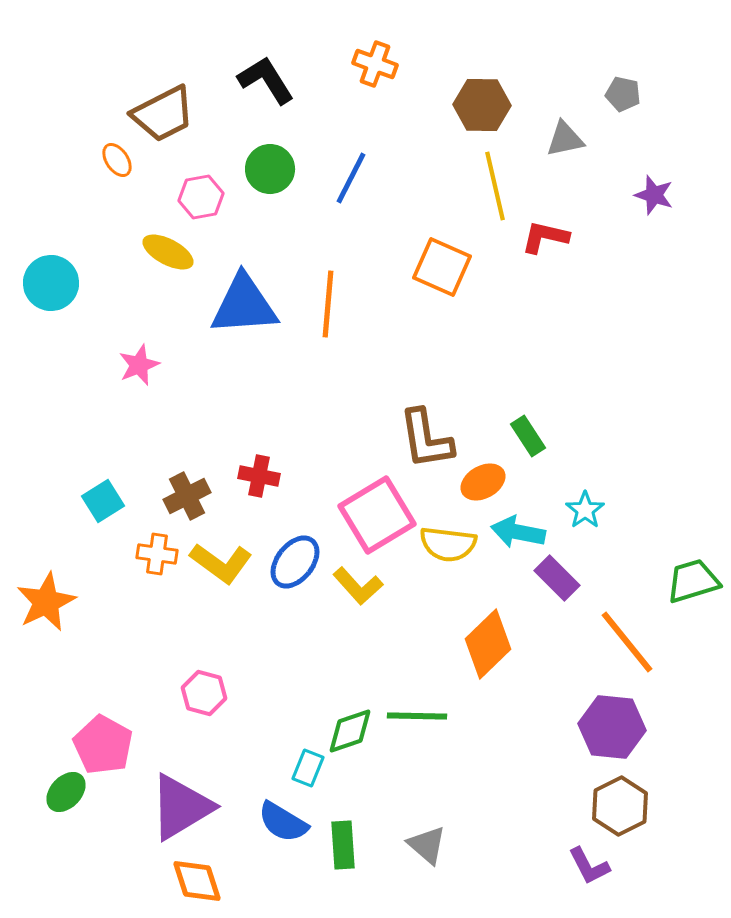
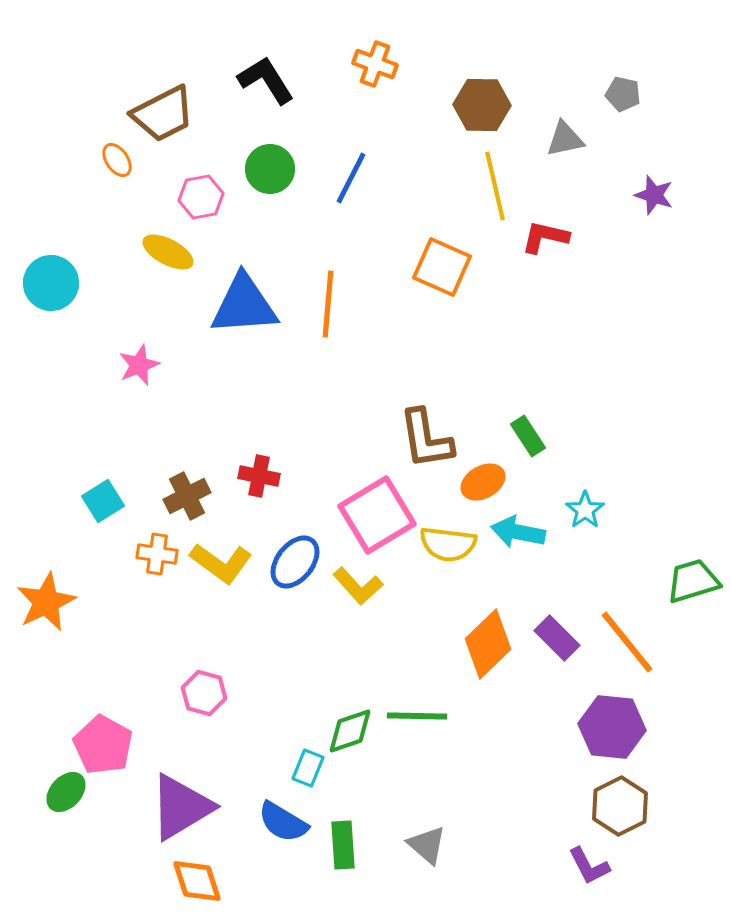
purple rectangle at (557, 578): moved 60 px down
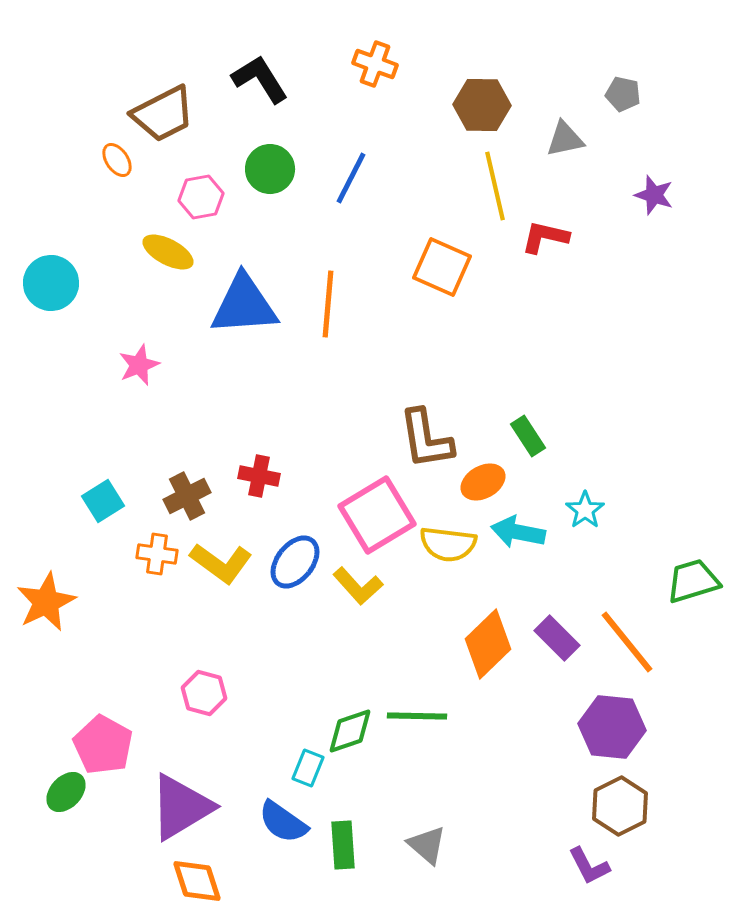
black L-shape at (266, 80): moved 6 px left, 1 px up
blue semicircle at (283, 822): rotated 4 degrees clockwise
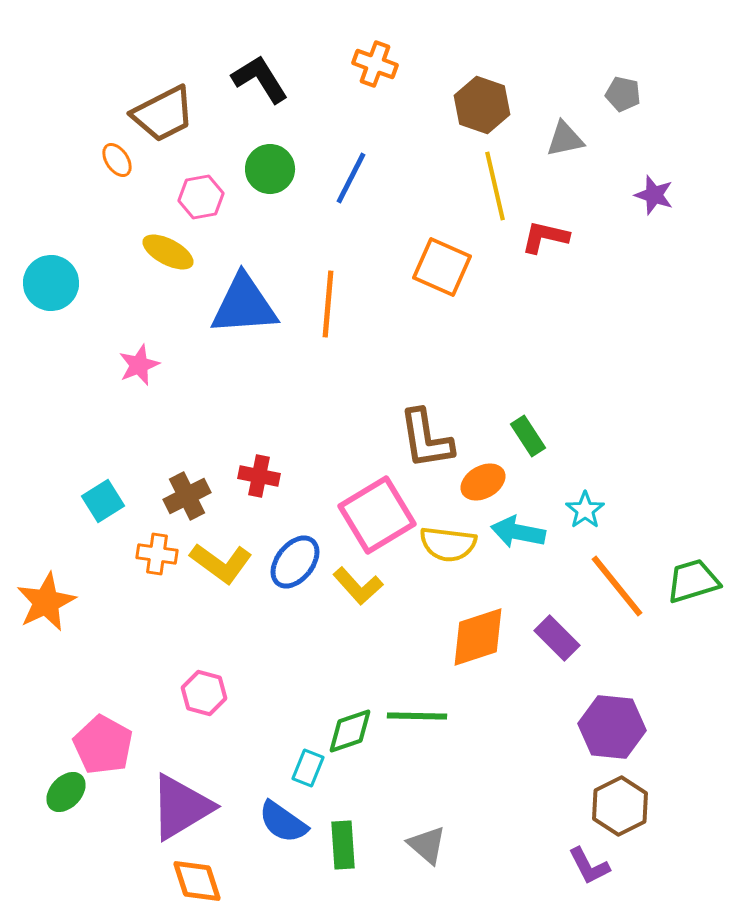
brown hexagon at (482, 105): rotated 18 degrees clockwise
orange line at (627, 642): moved 10 px left, 56 px up
orange diamond at (488, 644): moved 10 px left, 7 px up; rotated 26 degrees clockwise
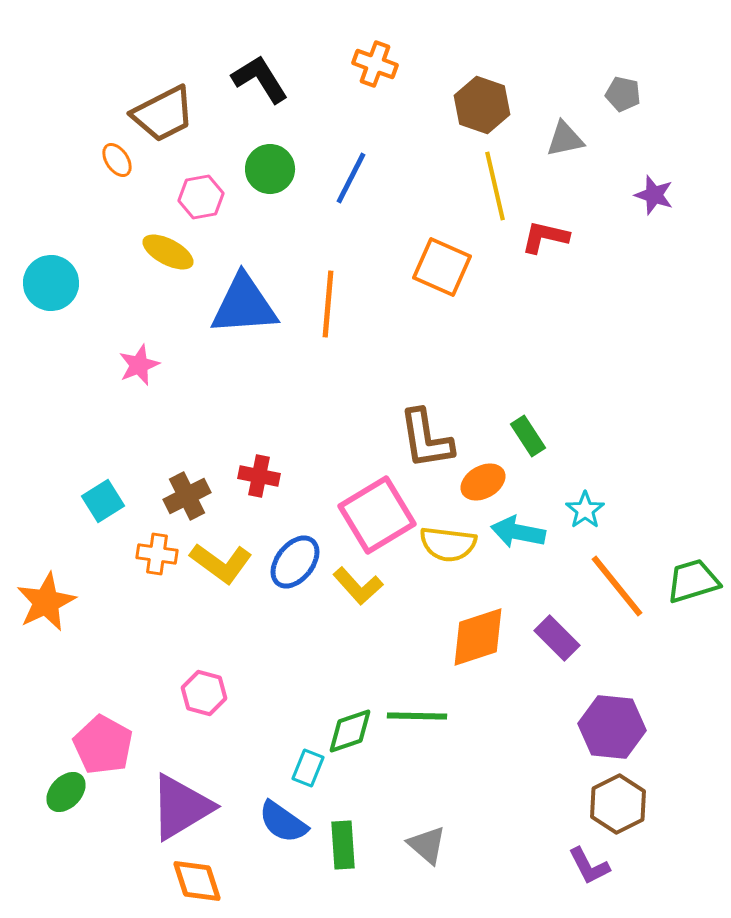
brown hexagon at (620, 806): moved 2 px left, 2 px up
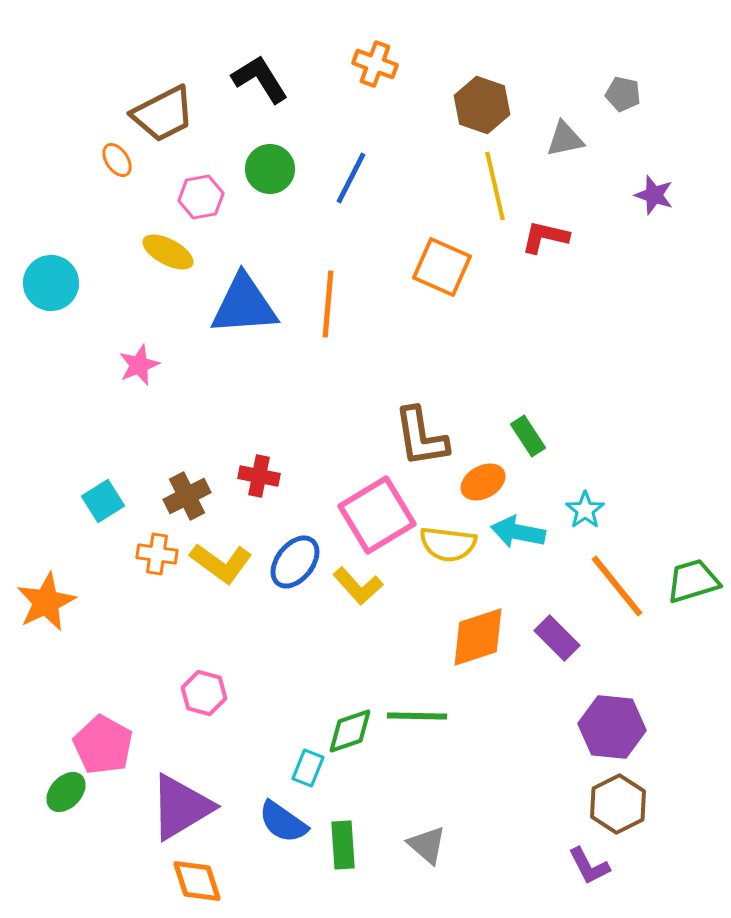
brown L-shape at (426, 439): moved 5 px left, 2 px up
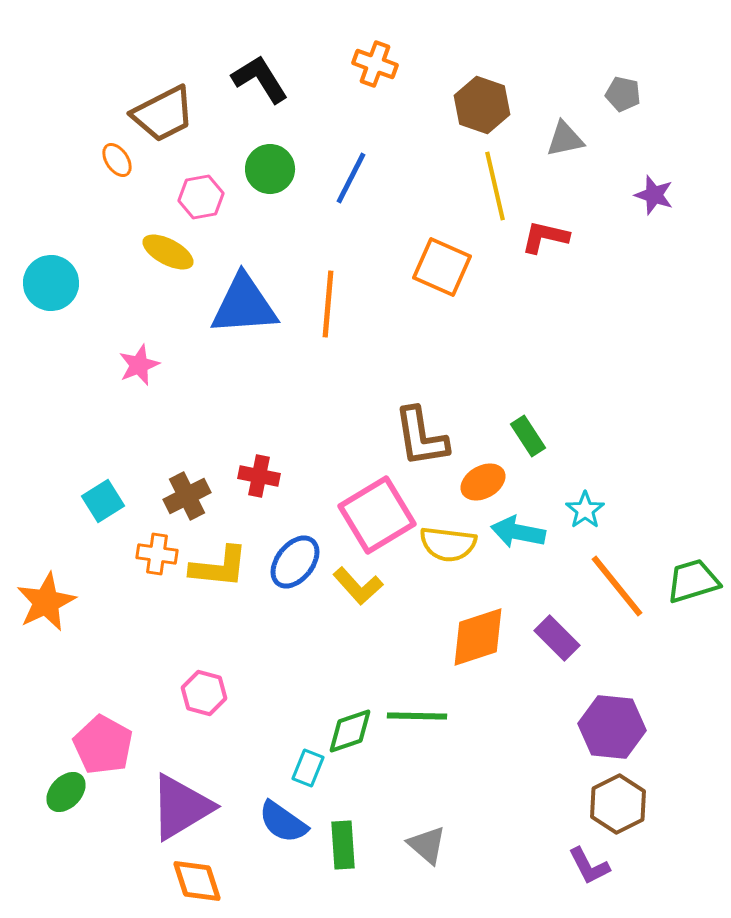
yellow L-shape at (221, 563): moved 2 px left, 4 px down; rotated 30 degrees counterclockwise
